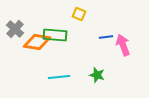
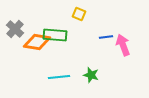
green star: moved 6 px left
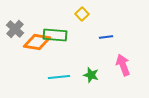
yellow square: moved 3 px right; rotated 24 degrees clockwise
pink arrow: moved 20 px down
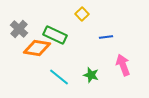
gray cross: moved 4 px right
green rectangle: rotated 20 degrees clockwise
orange diamond: moved 6 px down
cyan line: rotated 45 degrees clockwise
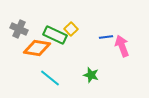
yellow square: moved 11 px left, 15 px down
gray cross: rotated 18 degrees counterclockwise
pink arrow: moved 1 px left, 19 px up
cyan line: moved 9 px left, 1 px down
